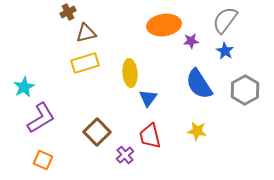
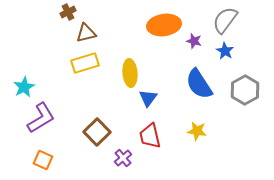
purple star: moved 3 px right; rotated 21 degrees clockwise
purple cross: moved 2 px left, 3 px down
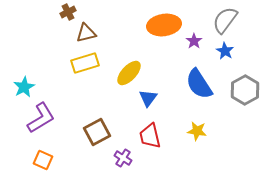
purple star: rotated 21 degrees clockwise
yellow ellipse: moved 1 px left; rotated 48 degrees clockwise
brown square: rotated 16 degrees clockwise
purple cross: rotated 18 degrees counterclockwise
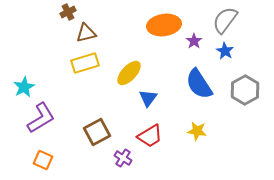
red trapezoid: rotated 108 degrees counterclockwise
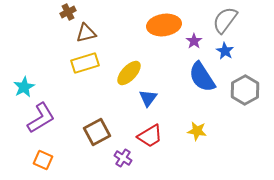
blue semicircle: moved 3 px right, 7 px up
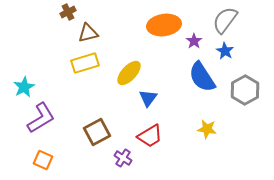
brown triangle: moved 2 px right
yellow star: moved 10 px right, 2 px up
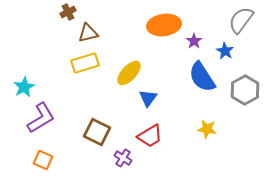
gray semicircle: moved 16 px right
brown square: rotated 36 degrees counterclockwise
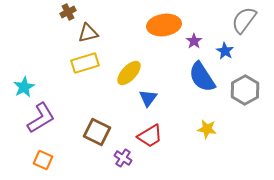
gray semicircle: moved 3 px right
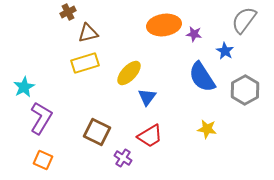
purple star: moved 7 px up; rotated 28 degrees counterclockwise
blue triangle: moved 1 px left, 1 px up
purple L-shape: rotated 28 degrees counterclockwise
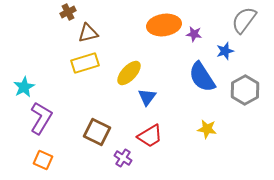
blue star: rotated 24 degrees clockwise
